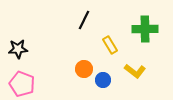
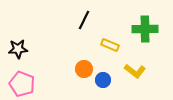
yellow rectangle: rotated 36 degrees counterclockwise
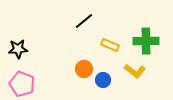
black line: moved 1 px down; rotated 24 degrees clockwise
green cross: moved 1 px right, 12 px down
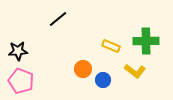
black line: moved 26 px left, 2 px up
yellow rectangle: moved 1 px right, 1 px down
black star: moved 2 px down
orange circle: moved 1 px left
pink pentagon: moved 1 px left, 3 px up
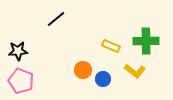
black line: moved 2 px left
orange circle: moved 1 px down
blue circle: moved 1 px up
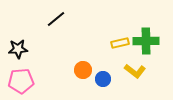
yellow rectangle: moved 9 px right, 3 px up; rotated 36 degrees counterclockwise
black star: moved 2 px up
pink pentagon: rotated 25 degrees counterclockwise
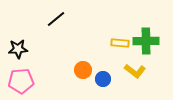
yellow rectangle: rotated 18 degrees clockwise
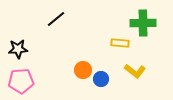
green cross: moved 3 px left, 18 px up
blue circle: moved 2 px left
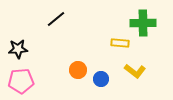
orange circle: moved 5 px left
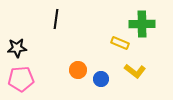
black line: rotated 42 degrees counterclockwise
green cross: moved 1 px left, 1 px down
yellow rectangle: rotated 18 degrees clockwise
black star: moved 1 px left, 1 px up
pink pentagon: moved 2 px up
